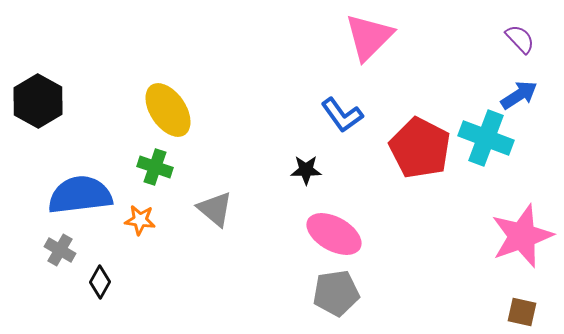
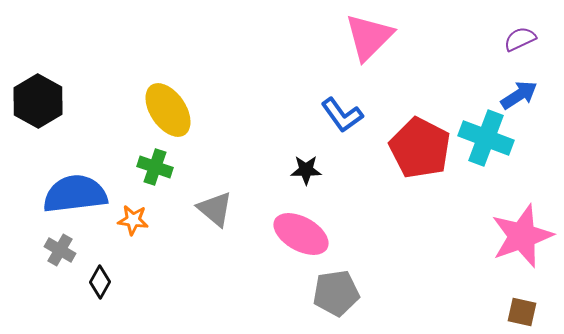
purple semicircle: rotated 72 degrees counterclockwise
blue semicircle: moved 5 px left, 1 px up
orange star: moved 7 px left
pink ellipse: moved 33 px left
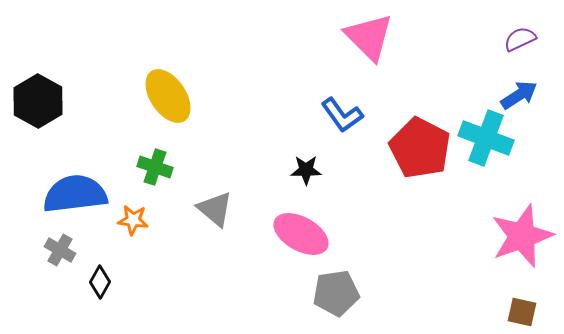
pink triangle: rotated 30 degrees counterclockwise
yellow ellipse: moved 14 px up
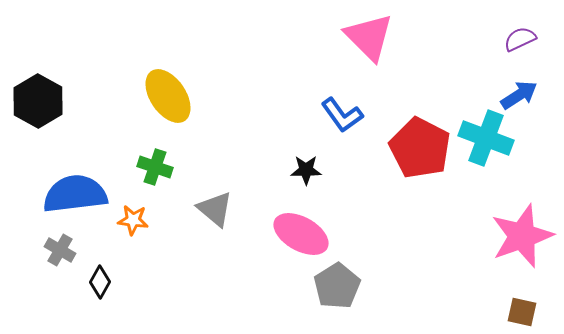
gray pentagon: moved 1 px right, 7 px up; rotated 24 degrees counterclockwise
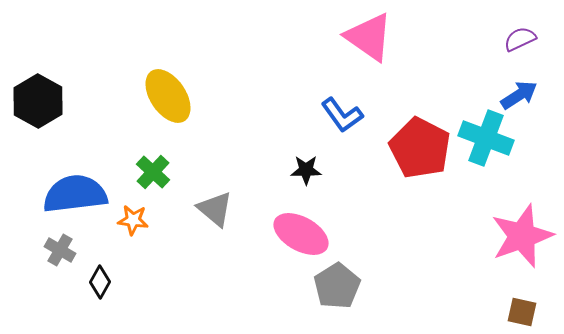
pink triangle: rotated 10 degrees counterclockwise
green cross: moved 2 px left, 5 px down; rotated 24 degrees clockwise
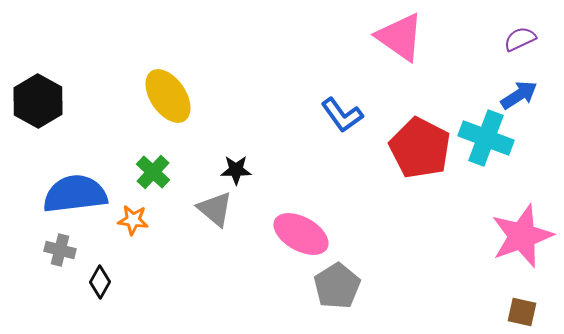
pink triangle: moved 31 px right
black star: moved 70 px left
gray cross: rotated 16 degrees counterclockwise
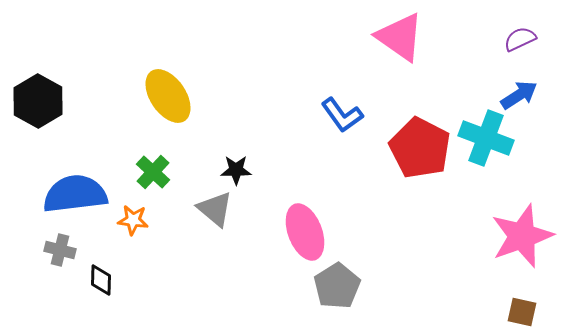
pink ellipse: moved 4 px right, 2 px up; rotated 40 degrees clockwise
black diamond: moved 1 px right, 2 px up; rotated 28 degrees counterclockwise
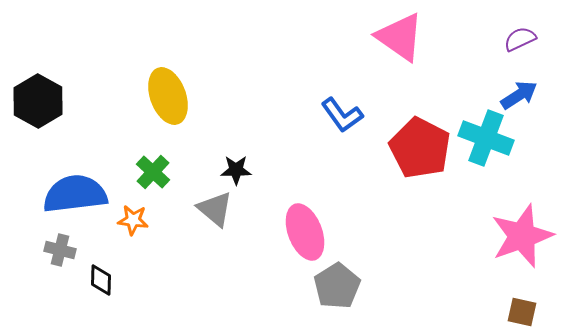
yellow ellipse: rotated 14 degrees clockwise
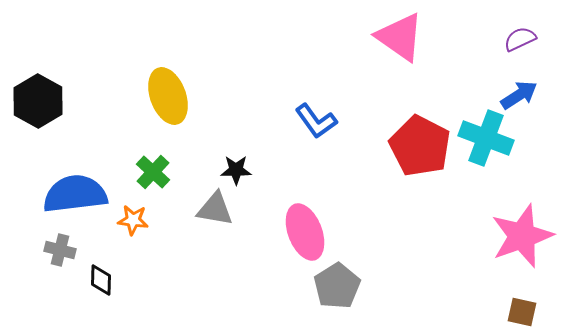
blue L-shape: moved 26 px left, 6 px down
red pentagon: moved 2 px up
gray triangle: rotated 30 degrees counterclockwise
